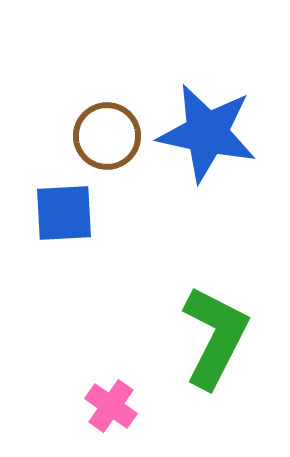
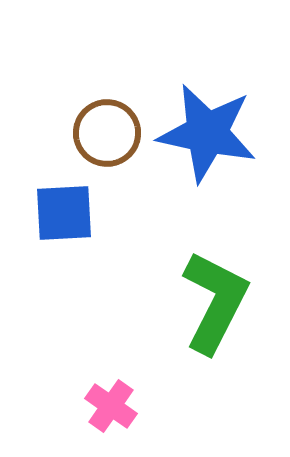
brown circle: moved 3 px up
green L-shape: moved 35 px up
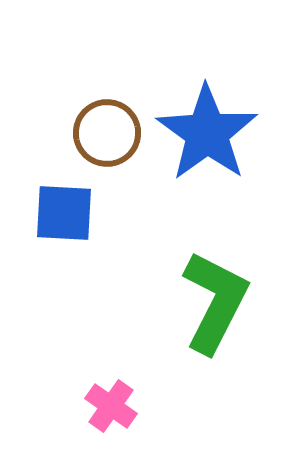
blue star: rotated 24 degrees clockwise
blue square: rotated 6 degrees clockwise
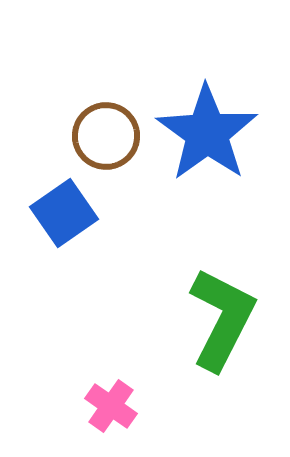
brown circle: moved 1 px left, 3 px down
blue square: rotated 38 degrees counterclockwise
green L-shape: moved 7 px right, 17 px down
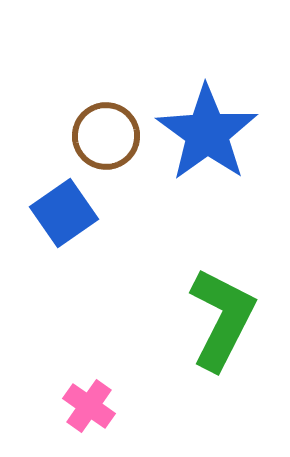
pink cross: moved 22 px left
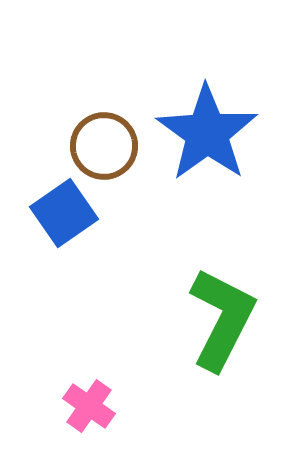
brown circle: moved 2 px left, 10 px down
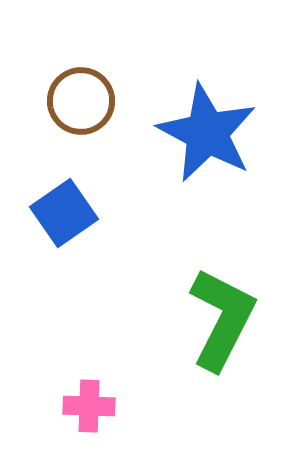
blue star: rotated 8 degrees counterclockwise
brown circle: moved 23 px left, 45 px up
pink cross: rotated 33 degrees counterclockwise
